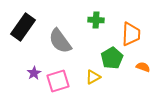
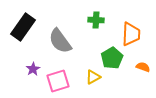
purple star: moved 1 px left, 4 px up
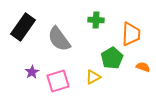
gray semicircle: moved 1 px left, 2 px up
purple star: moved 1 px left, 3 px down
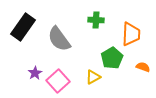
purple star: moved 3 px right, 1 px down
pink square: rotated 25 degrees counterclockwise
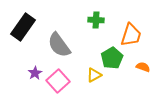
orange trapezoid: moved 1 px down; rotated 15 degrees clockwise
gray semicircle: moved 6 px down
yellow triangle: moved 1 px right, 2 px up
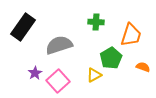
green cross: moved 2 px down
gray semicircle: rotated 108 degrees clockwise
green pentagon: moved 1 px left
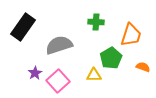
yellow triangle: rotated 28 degrees clockwise
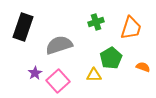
green cross: rotated 21 degrees counterclockwise
black rectangle: rotated 16 degrees counterclockwise
orange trapezoid: moved 7 px up
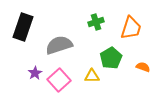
yellow triangle: moved 2 px left, 1 px down
pink square: moved 1 px right, 1 px up
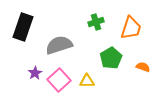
yellow triangle: moved 5 px left, 5 px down
